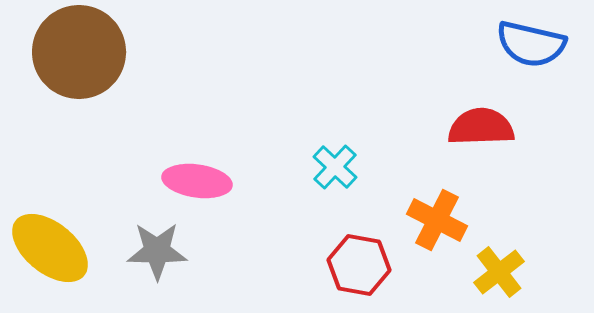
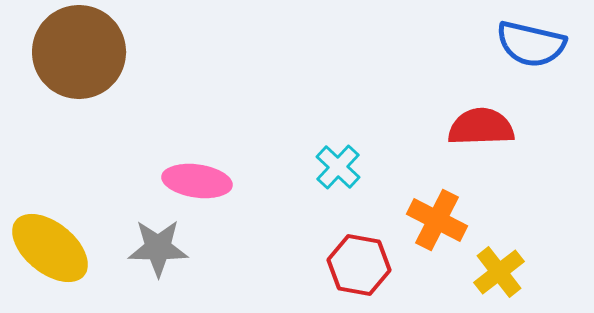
cyan cross: moved 3 px right
gray star: moved 1 px right, 3 px up
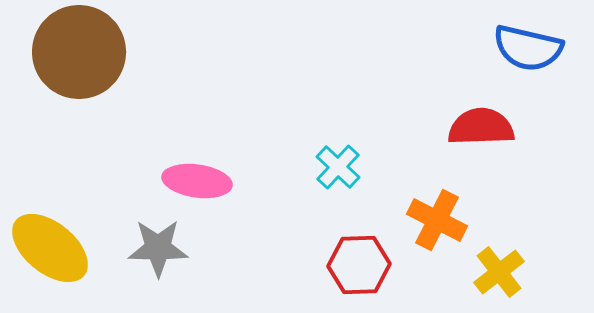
blue semicircle: moved 3 px left, 4 px down
red hexagon: rotated 12 degrees counterclockwise
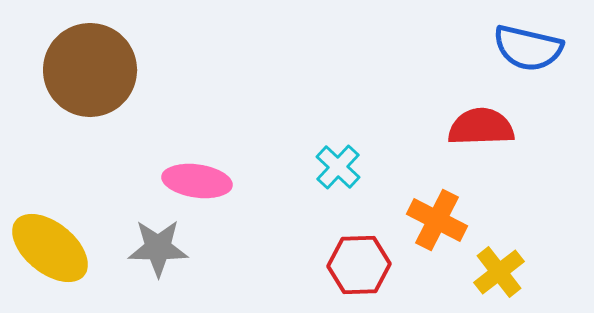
brown circle: moved 11 px right, 18 px down
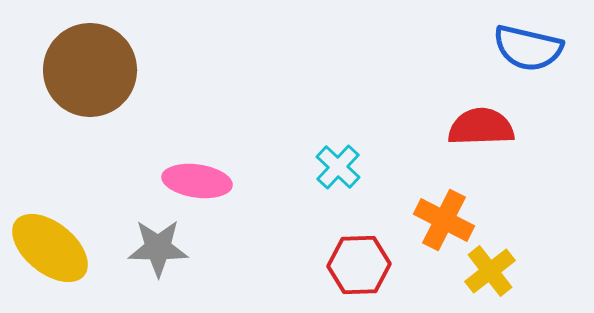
orange cross: moved 7 px right
yellow cross: moved 9 px left, 1 px up
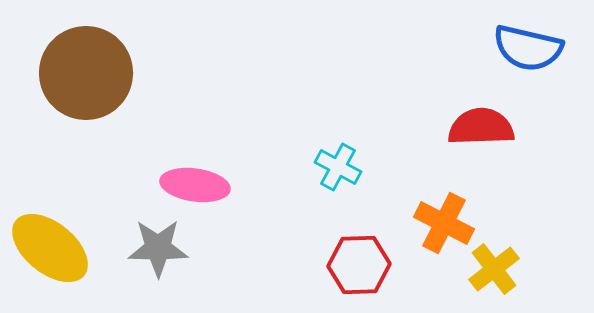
brown circle: moved 4 px left, 3 px down
cyan cross: rotated 15 degrees counterclockwise
pink ellipse: moved 2 px left, 4 px down
orange cross: moved 3 px down
yellow cross: moved 4 px right, 2 px up
